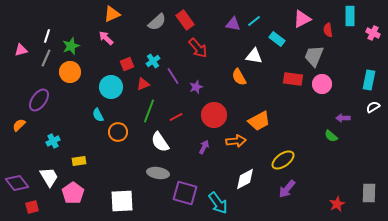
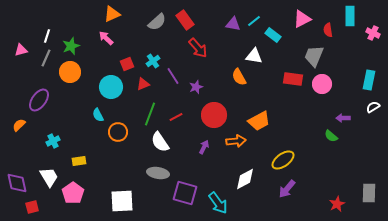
cyan rectangle at (277, 39): moved 4 px left, 4 px up
green line at (149, 111): moved 1 px right, 3 px down
purple diamond at (17, 183): rotated 25 degrees clockwise
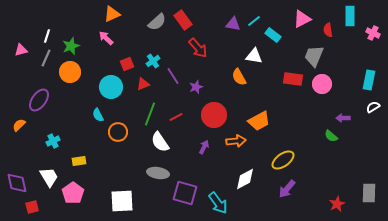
red rectangle at (185, 20): moved 2 px left
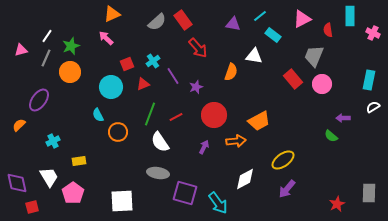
cyan line at (254, 21): moved 6 px right, 5 px up
white line at (47, 36): rotated 16 degrees clockwise
orange semicircle at (239, 77): moved 8 px left, 5 px up; rotated 132 degrees counterclockwise
red rectangle at (293, 79): rotated 42 degrees clockwise
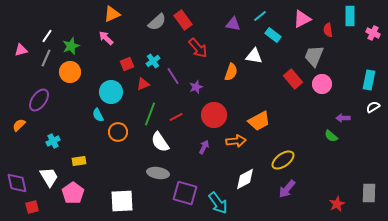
cyan circle at (111, 87): moved 5 px down
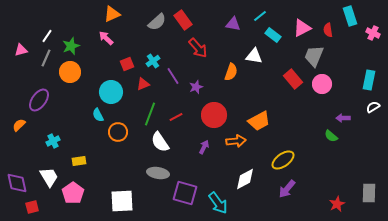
cyan rectangle at (350, 16): rotated 18 degrees counterclockwise
pink triangle at (302, 19): moved 9 px down
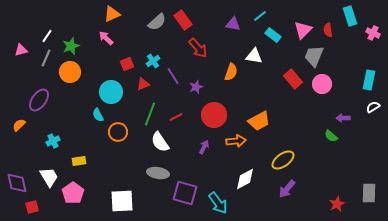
pink triangle at (302, 28): moved 1 px right, 2 px down; rotated 18 degrees counterclockwise
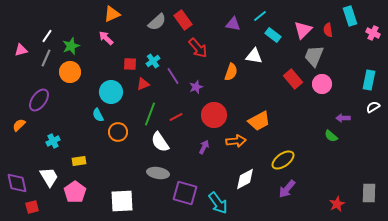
red square at (127, 64): moved 3 px right; rotated 24 degrees clockwise
pink pentagon at (73, 193): moved 2 px right, 1 px up
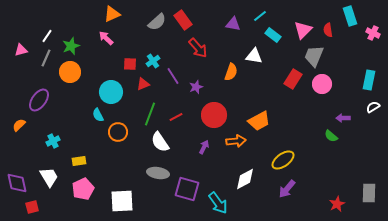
red rectangle at (293, 79): rotated 72 degrees clockwise
pink pentagon at (75, 192): moved 8 px right, 3 px up; rotated 10 degrees clockwise
purple square at (185, 193): moved 2 px right, 4 px up
